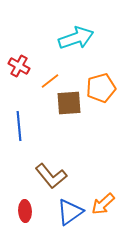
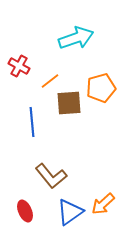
blue line: moved 13 px right, 4 px up
red ellipse: rotated 20 degrees counterclockwise
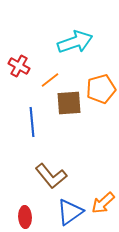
cyan arrow: moved 1 px left, 4 px down
orange line: moved 1 px up
orange pentagon: moved 1 px down
orange arrow: moved 1 px up
red ellipse: moved 6 px down; rotated 20 degrees clockwise
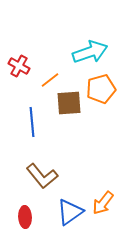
cyan arrow: moved 15 px right, 10 px down
brown L-shape: moved 9 px left
orange arrow: rotated 10 degrees counterclockwise
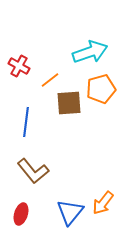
blue line: moved 6 px left; rotated 12 degrees clockwise
brown L-shape: moved 9 px left, 5 px up
blue triangle: rotated 16 degrees counterclockwise
red ellipse: moved 4 px left, 3 px up; rotated 20 degrees clockwise
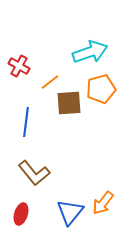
orange line: moved 2 px down
brown L-shape: moved 1 px right, 2 px down
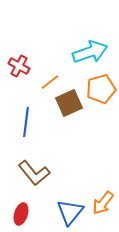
brown square: rotated 20 degrees counterclockwise
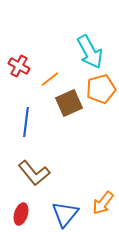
cyan arrow: rotated 80 degrees clockwise
orange line: moved 3 px up
blue triangle: moved 5 px left, 2 px down
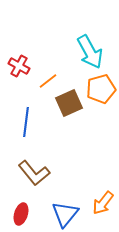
orange line: moved 2 px left, 2 px down
